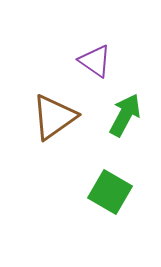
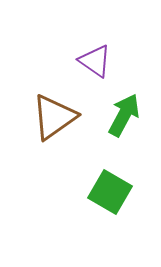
green arrow: moved 1 px left
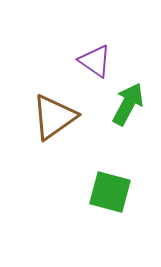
green arrow: moved 4 px right, 11 px up
green square: rotated 15 degrees counterclockwise
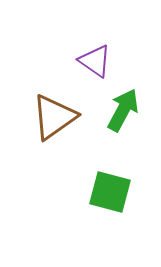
green arrow: moved 5 px left, 6 px down
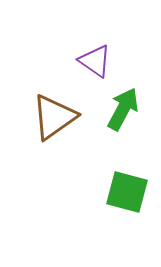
green arrow: moved 1 px up
green square: moved 17 px right
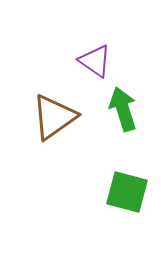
green arrow: rotated 45 degrees counterclockwise
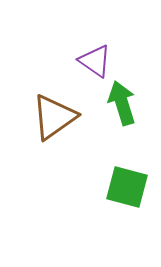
green arrow: moved 1 px left, 6 px up
green square: moved 5 px up
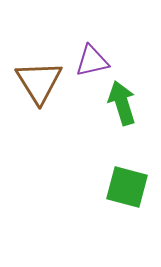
purple triangle: moved 3 px left; rotated 48 degrees counterclockwise
brown triangle: moved 15 px left, 35 px up; rotated 27 degrees counterclockwise
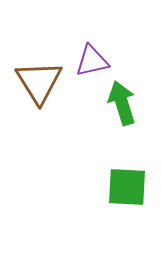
green square: rotated 12 degrees counterclockwise
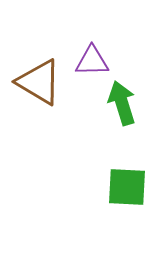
purple triangle: rotated 12 degrees clockwise
brown triangle: rotated 27 degrees counterclockwise
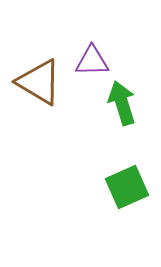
green square: rotated 27 degrees counterclockwise
